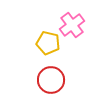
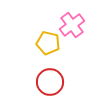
red circle: moved 1 px left, 2 px down
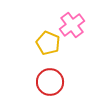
yellow pentagon: rotated 10 degrees clockwise
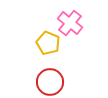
pink cross: moved 2 px left, 2 px up; rotated 15 degrees counterclockwise
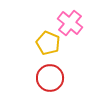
red circle: moved 4 px up
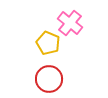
red circle: moved 1 px left, 1 px down
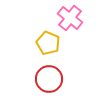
pink cross: moved 5 px up
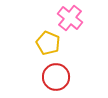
red circle: moved 7 px right, 2 px up
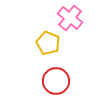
red circle: moved 4 px down
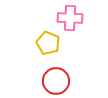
pink cross: rotated 35 degrees counterclockwise
